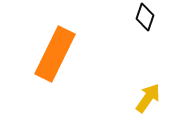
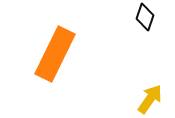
yellow arrow: moved 2 px right, 1 px down
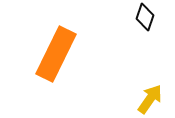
orange rectangle: moved 1 px right
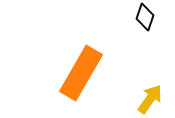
orange rectangle: moved 25 px right, 19 px down; rotated 4 degrees clockwise
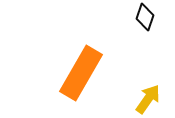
yellow arrow: moved 2 px left
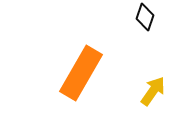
yellow arrow: moved 5 px right, 8 px up
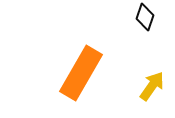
yellow arrow: moved 1 px left, 5 px up
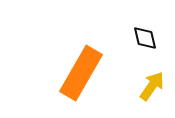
black diamond: moved 21 px down; rotated 32 degrees counterclockwise
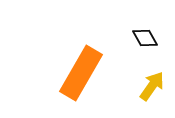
black diamond: rotated 16 degrees counterclockwise
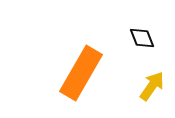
black diamond: moved 3 px left; rotated 8 degrees clockwise
